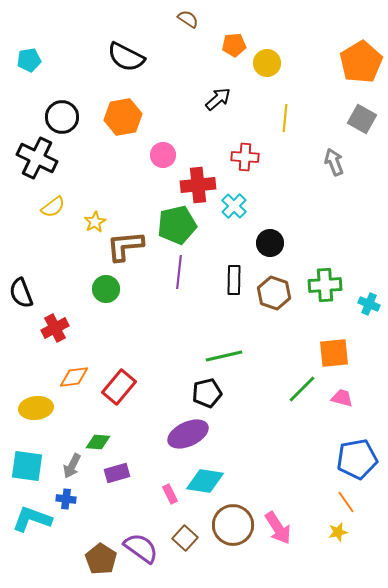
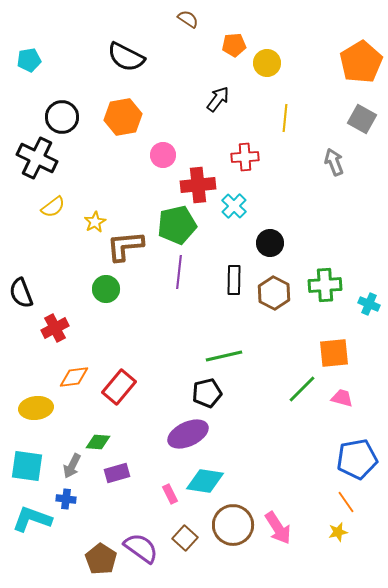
black arrow at (218, 99): rotated 12 degrees counterclockwise
red cross at (245, 157): rotated 8 degrees counterclockwise
brown hexagon at (274, 293): rotated 8 degrees clockwise
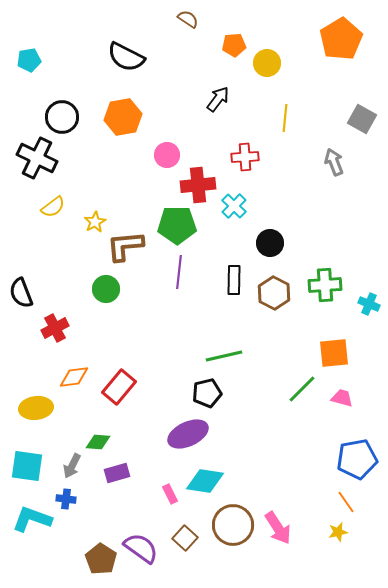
orange pentagon at (361, 62): moved 20 px left, 23 px up
pink circle at (163, 155): moved 4 px right
green pentagon at (177, 225): rotated 12 degrees clockwise
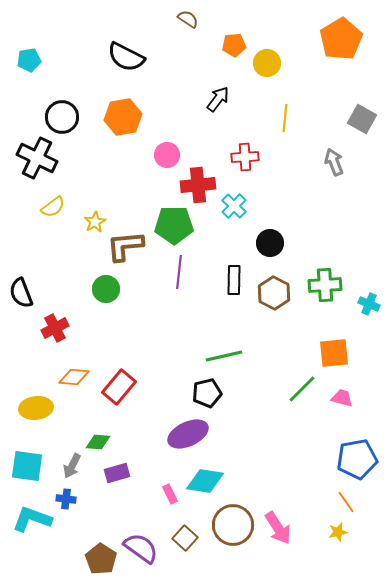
green pentagon at (177, 225): moved 3 px left
orange diamond at (74, 377): rotated 12 degrees clockwise
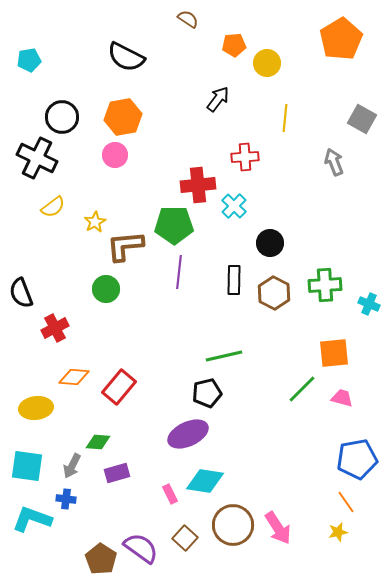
pink circle at (167, 155): moved 52 px left
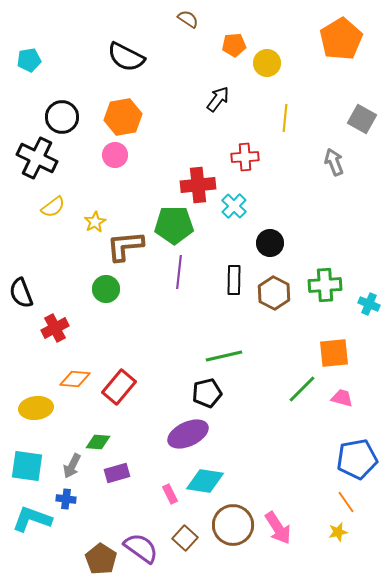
orange diamond at (74, 377): moved 1 px right, 2 px down
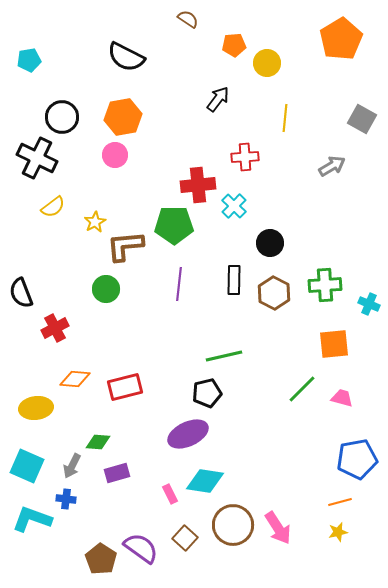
gray arrow at (334, 162): moved 2 px left, 4 px down; rotated 80 degrees clockwise
purple line at (179, 272): moved 12 px down
orange square at (334, 353): moved 9 px up
red rectangle at (119, 387): moved 6 px right; rotated 36 degrees clockwise
cyan square at (27, 466): rotated 16 degrees clockwise
orange line at (346, 502): moved 6 px left; rotated 70 degrees counterclockwise
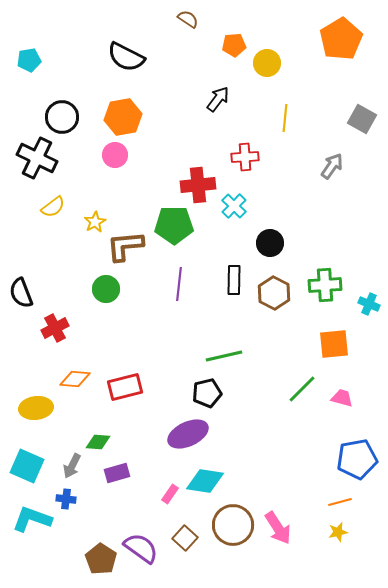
gray arrow at (332, 166): rotated 24 degrees counterclockwise
pink rectangle at (170, 494): rotated 60 degrees clockwise
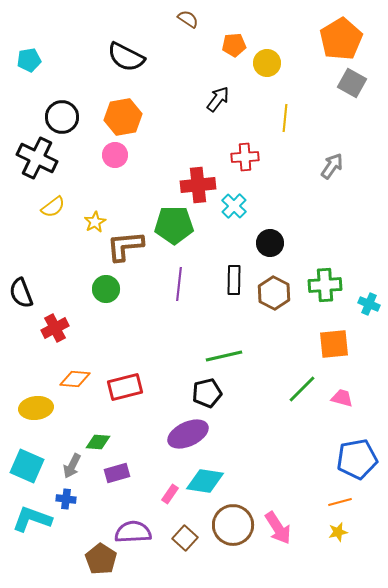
gray square at (362, 119): moved 10 px left, 36 px up
purple semicircle at (141, 548): moved 8 px left, 16 px up; rotated 39 degrees counterclockwise
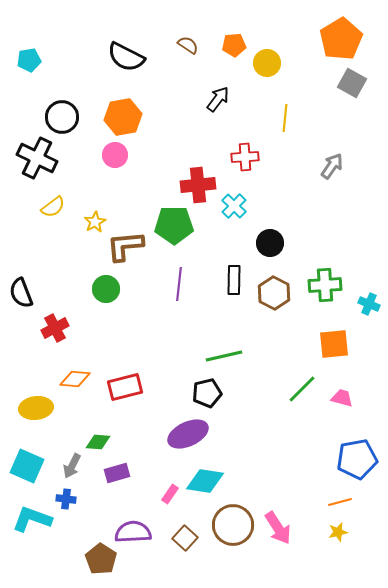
brown semicircle at (188, 19): moved 26 px down
